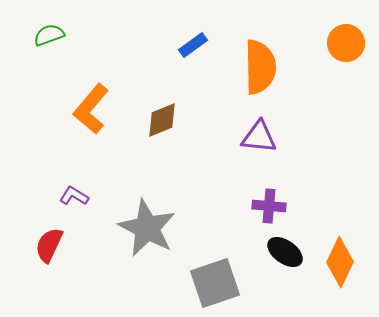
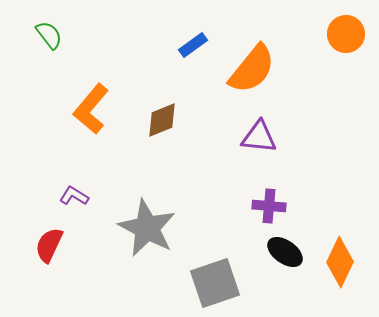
green semicircle: rotated 72 degrees clockwise
orange circle: moved 9 px up
orange semicircle: moved 8 px left, 2 px down; rotated 40 degrees clockwise
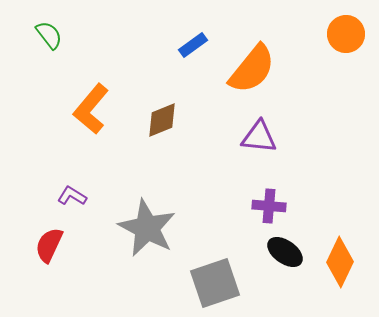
purple L-shape: moved 2 px left
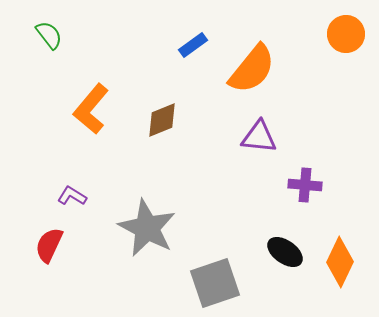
purple cross: moved 36 px right, 21 px up
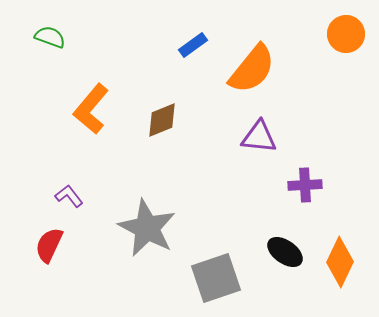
green semicircle: moved 1 px right, 2 px down; rotated 32 degrees counterclockwise
purple cross: rotated 8 degrees counterclockwise
purple L-shape: moved 3 px left; rotated 20 degrees clockwise
gray square: moved 1 px right, 5 px up
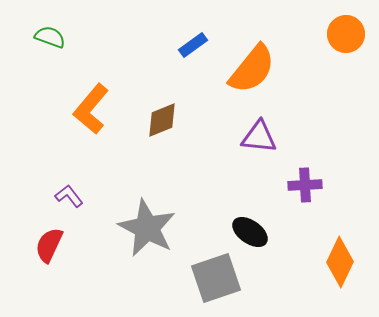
black ellipse: moved 35 px left, 20 px up
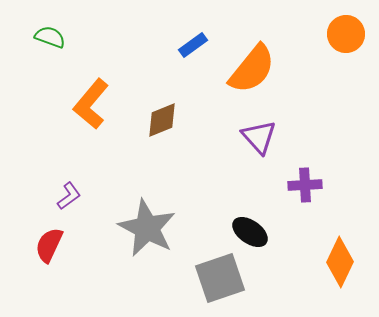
orange L-shape: moved 5 px up
purple triangle: rotated 42 degrees clockwise
purple L-shape: rotated 92 degrees clockwise
gray square: moved 4 px right
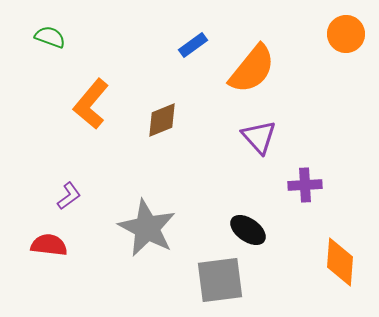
black ellipse: moved 2 px left, 2 px up
red semicircle: rotated 72 degrees clockwise
orange diamond: rotated 21 degrees counterclockwise
gray square: moved 2 px down; rotated 12 degrees clockwise
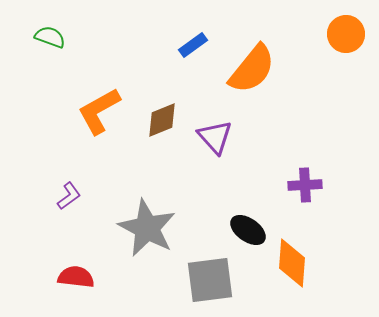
orange L-shape: moved 8 px right, 7 px down; rotated 21 degrees clockwise
purple triangle: moved 44 px left
red semicircle: moved 27 px right, 32 px down
orange diamond: moved 48 px left, 1 px down
gray square: moved 10 px left
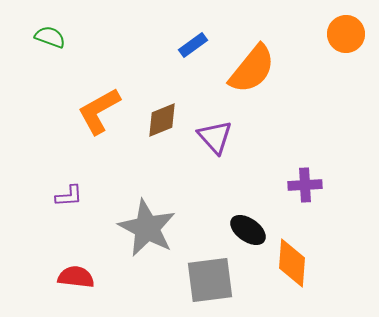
purple L-shape: rotated 32 degrees clockwise
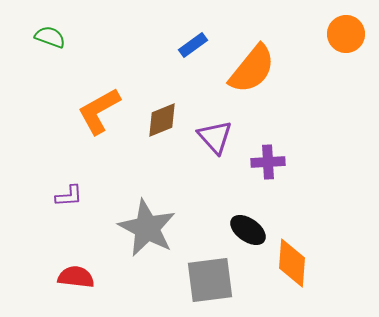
purple cross: moved 37 px left, 23 px up
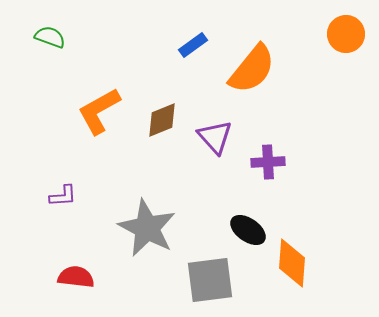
purple L-shape: moved 6 px left
